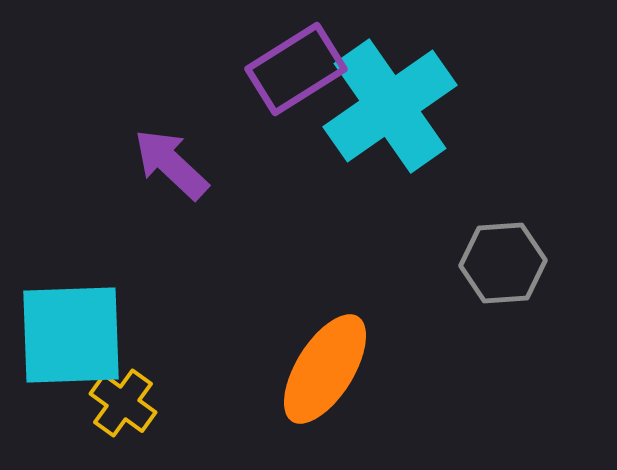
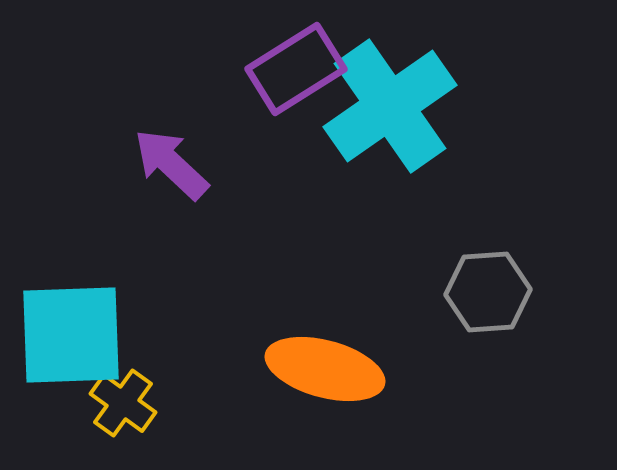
gray hexagon: moved 15 px left, 29 px down
orange ellipse: rotated 73 degrees clockwise
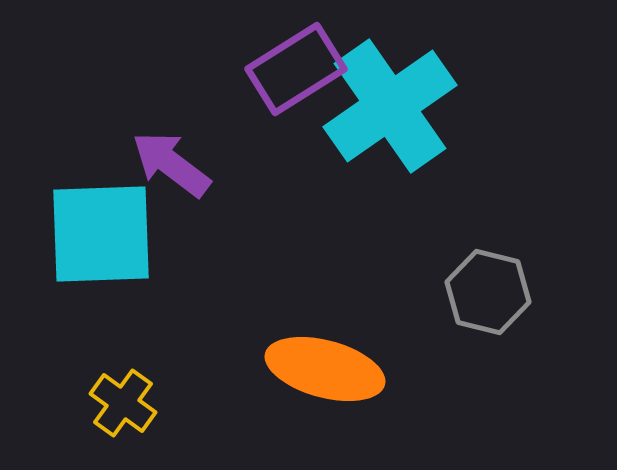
purple arrow: rotated 6 degrees counterclockwise
gray hexagon: rotated 18 degrees clockwise
cyan square: moved 30 px right, 101 px up
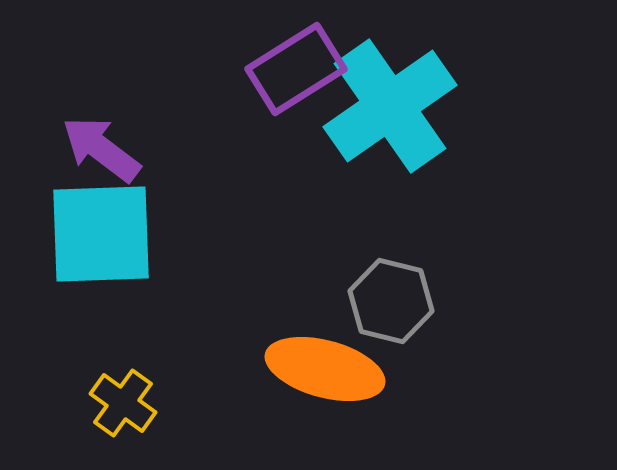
purple arrow: moved 70 px left, 15 px up
gray hexagon: moved 97 px left, 9 px down
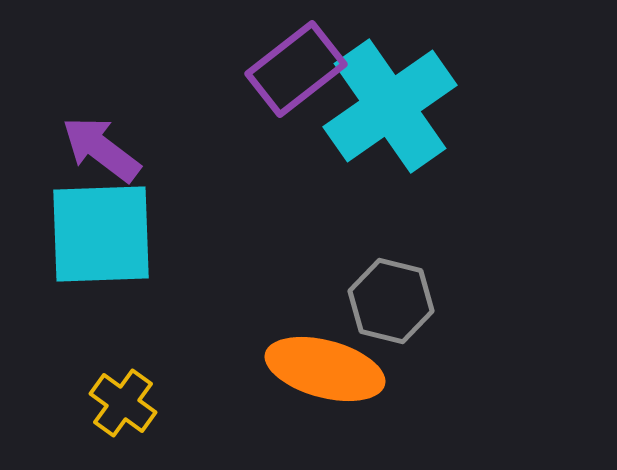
purple rectangle: rotated 6 degrees counterclockwise
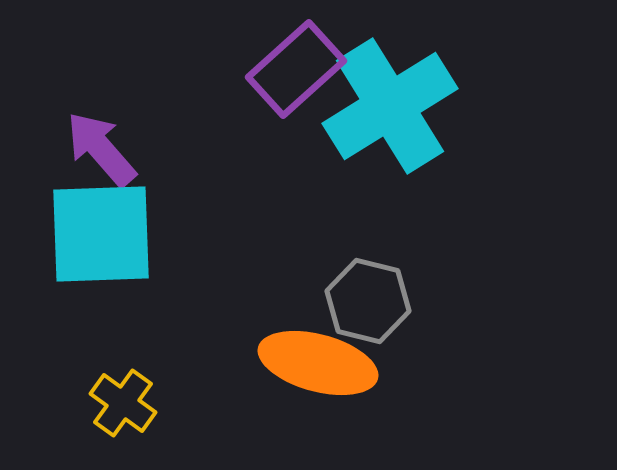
purple rectangle: rotated 4 degrees counterclockwise
cyan cross: rotated 3 degrees clockwise
purple arrow: rotated 12 degrees clockwise
gray hexagon: moved 23 px left
orange ellipse: moved 7 px left, 6 px up
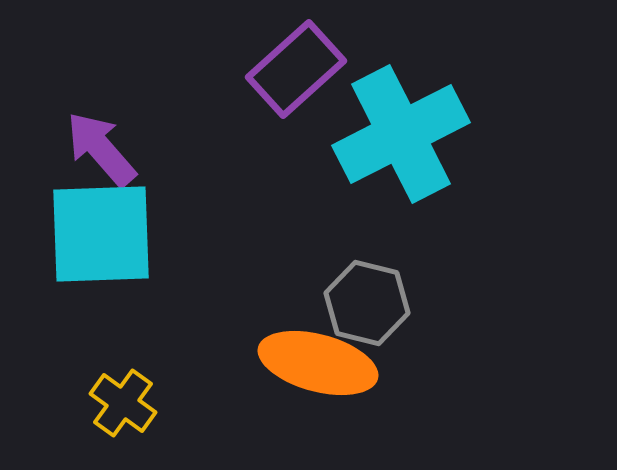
cyan cross: moved 11 px right, 28 px down; rotated 5 degrees clockwise
gray hexagon: moved 1 px left, 2 px down
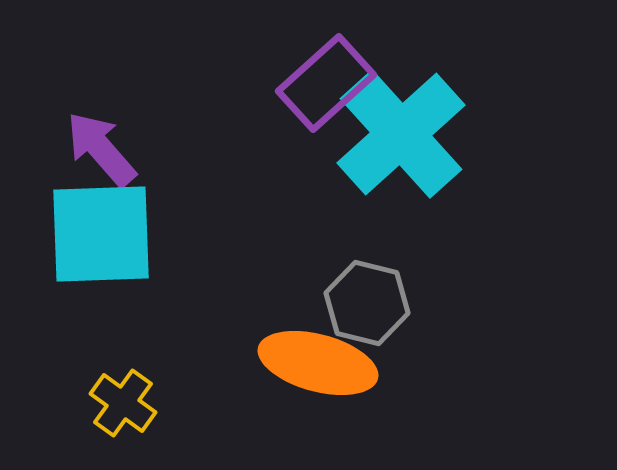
purple rectangle: moved 30 px right, 14 px down
cyan cross: rotated 15 degrees counterclockwise
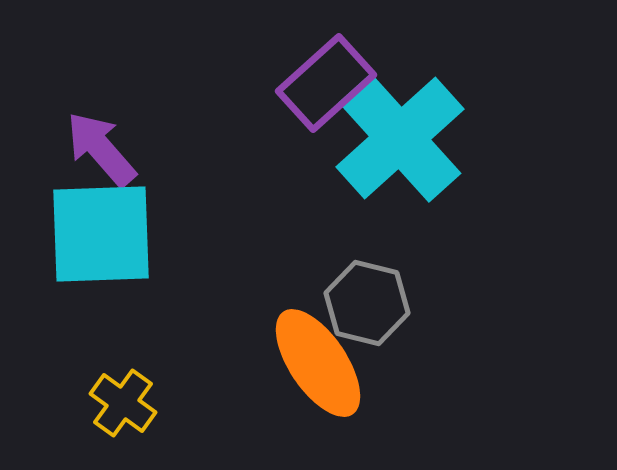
cyan cross: moved 1 px left, 4 px down
orange ellipse: rotated 41 degrees clockwise
